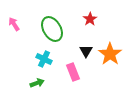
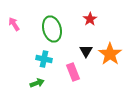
green ellipse: rotated 15 degrees clockwise
cyan cross: rotated 14 degrees counterclockwise
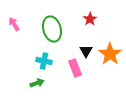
cyan cross: moved 2 px down
pink rectangle: moved 2 px right, 4 px up
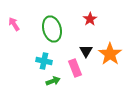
green arrow: moved 16 px right, 2 px up
